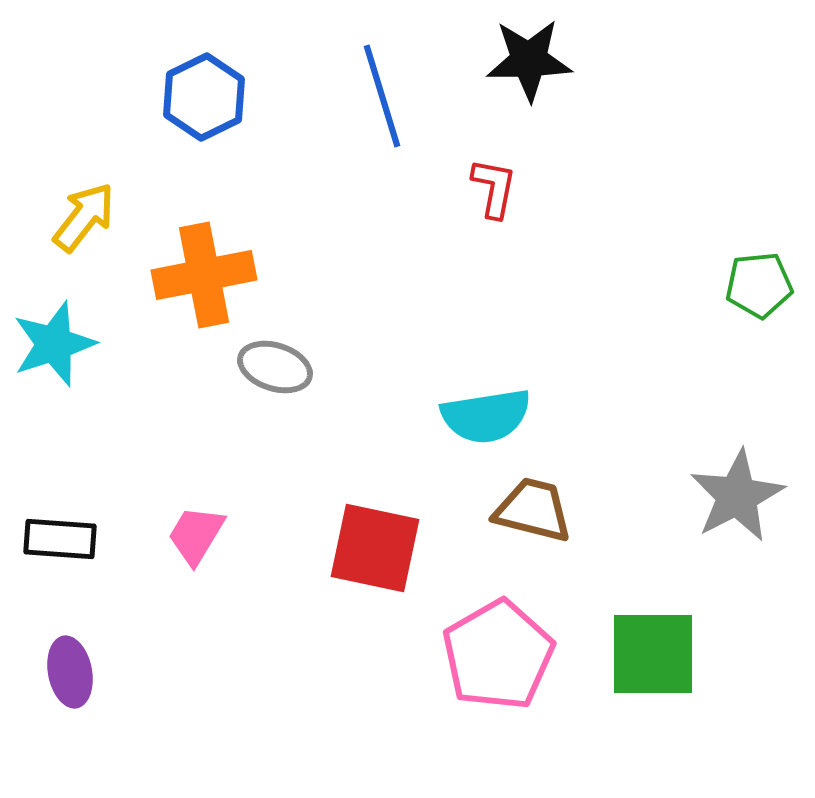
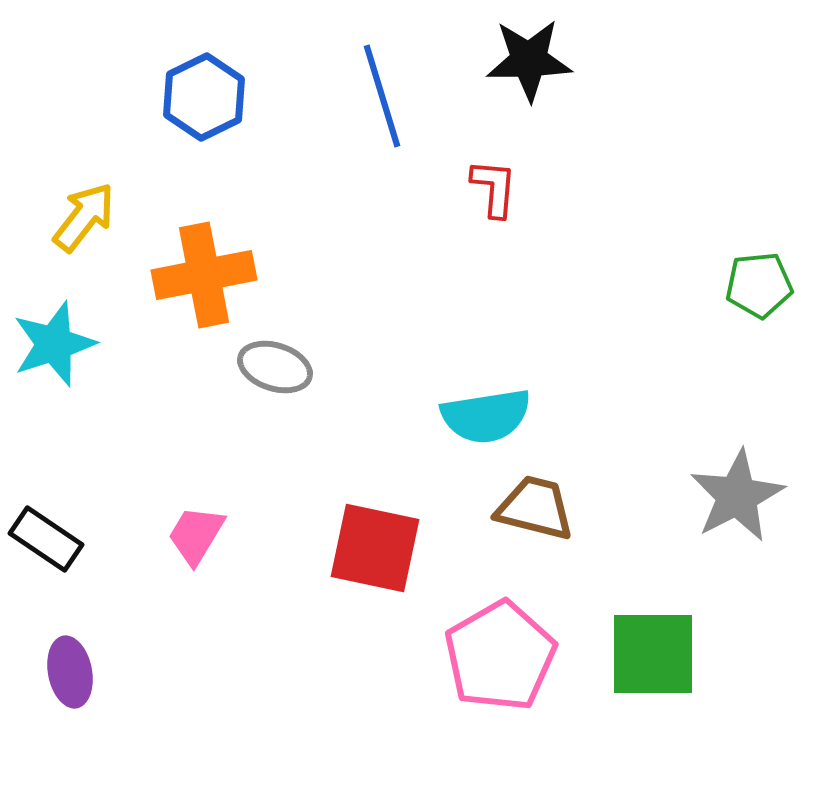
red L-shape: rotated 6 degrees counterclockwise
brown trapezoid: moved 2 px right, 2 px up
black rectangle: moved 14 px left; rotated 30 degrees clockwise
pink pentagon: moved 2 px right, 1 px down
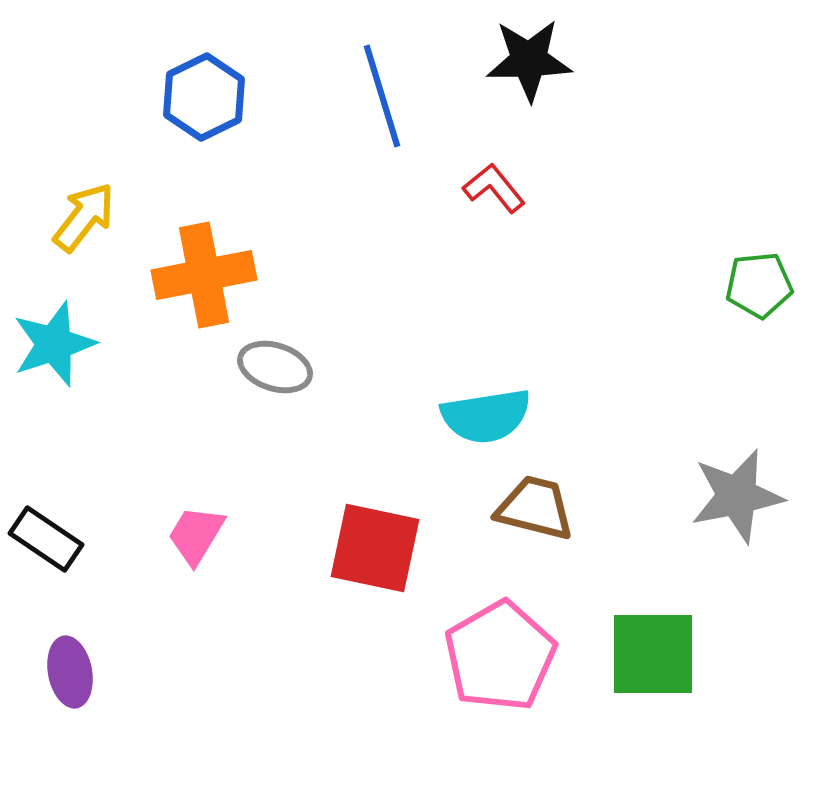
red L-shape: rotated 44 degrees counterclockwise
gray star: rotated 16 degrees clockwise
